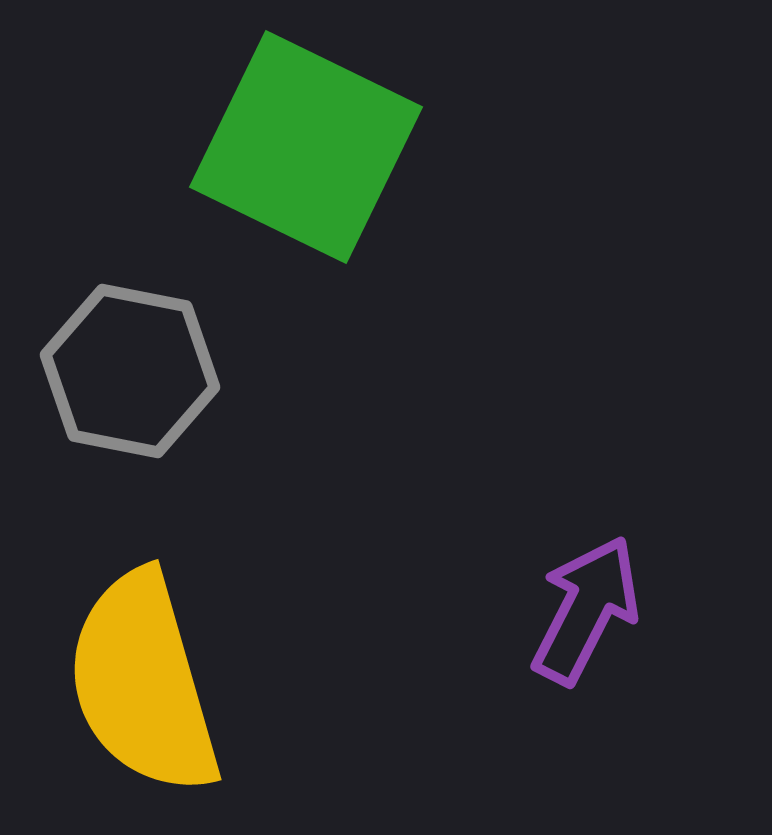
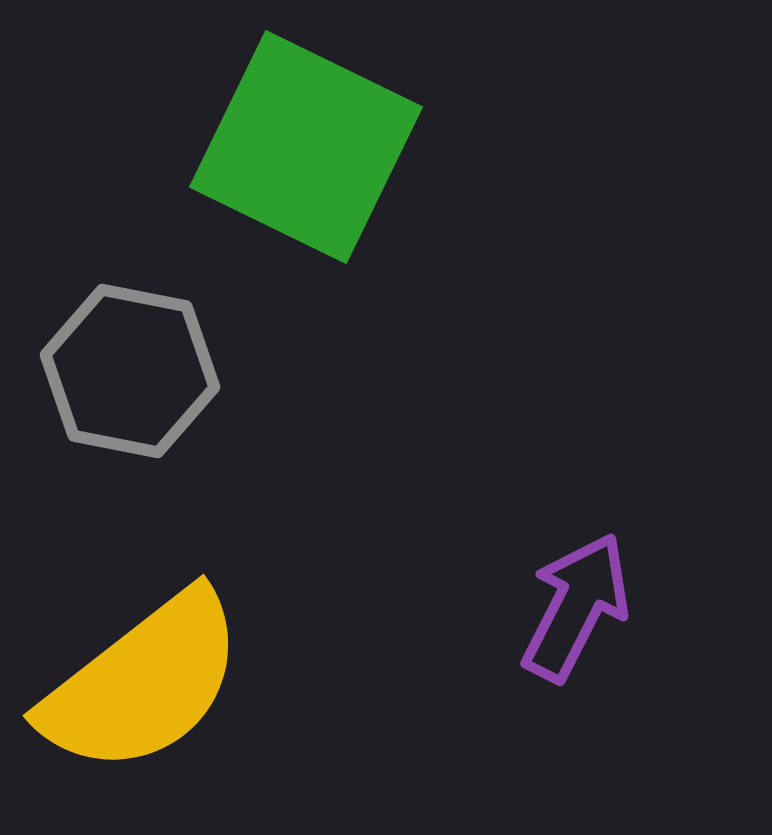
purple arrow: moved 10 px left, 3 px up
yellow semicircle: rotated 112 degrees counterclockwise
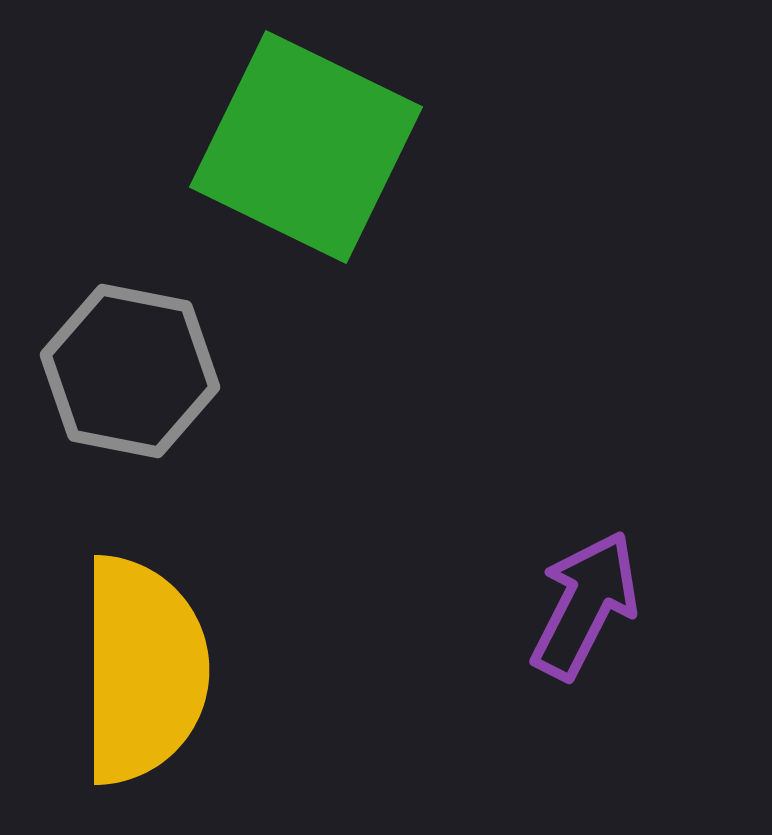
purple arrow: moved 9 px right, 2 px up
yellow semicircle: moved 13 px up; rotated 52 degrees counterclockwise
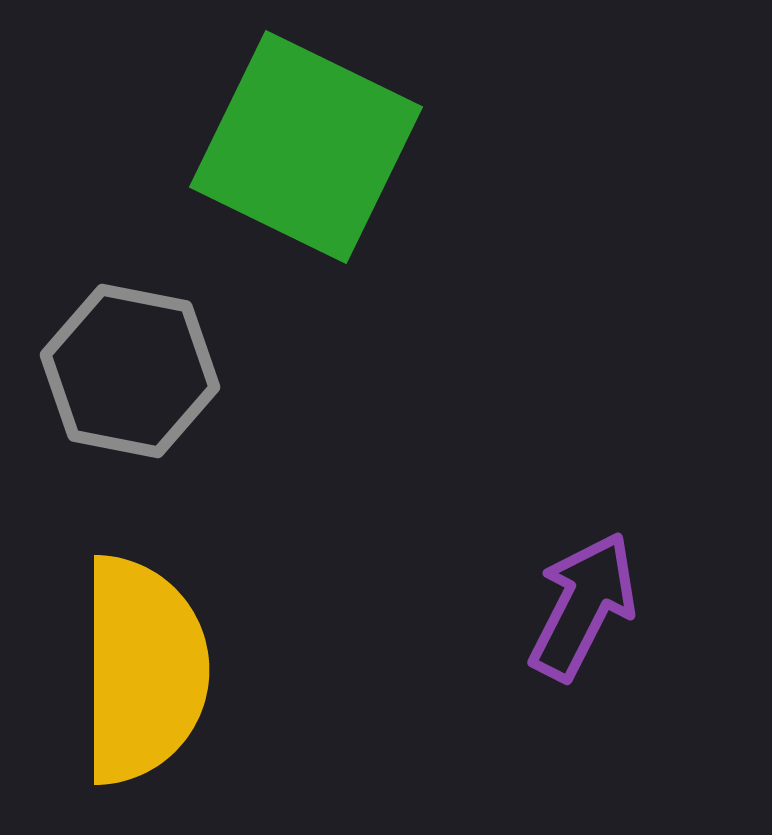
purple arrow: moved 2 px left, 1 px down
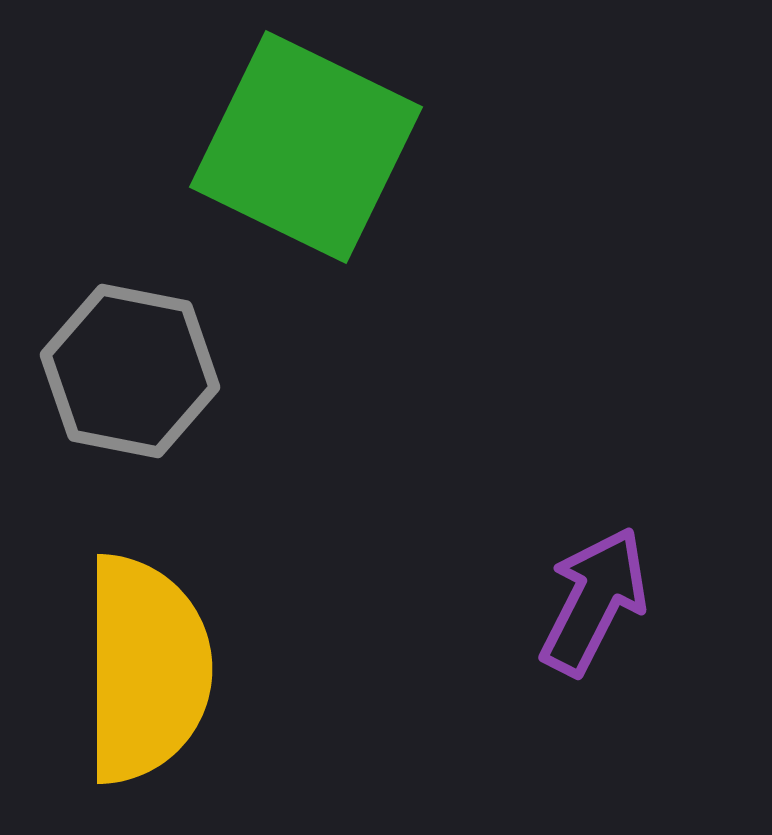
purple arrow: moved 11 px right, 5 px up
yellow semicircle: moved 3 px right, 1 px up
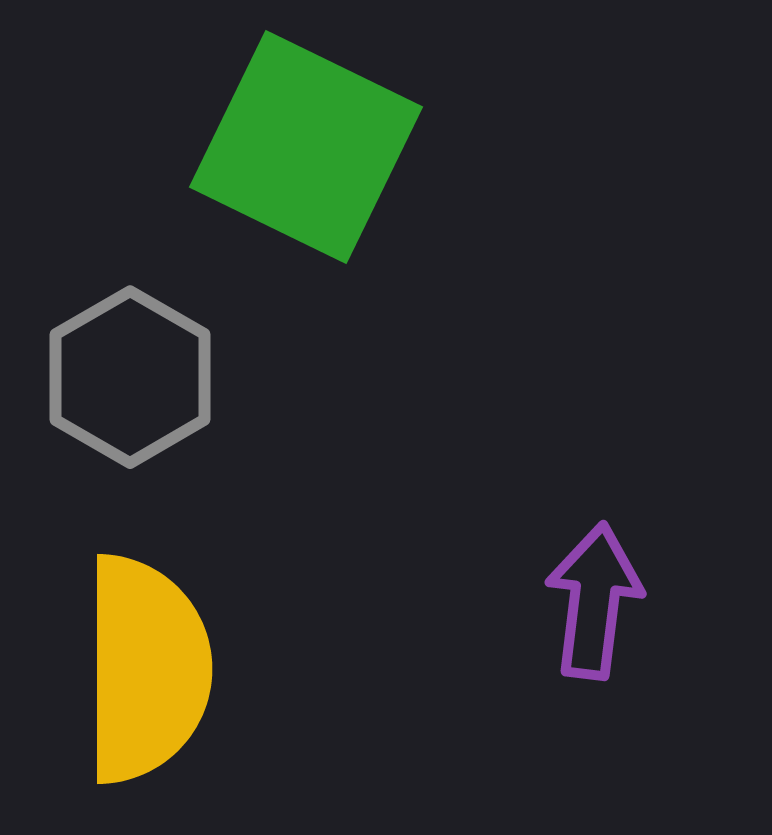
gray hexagon: moved 6 px down; rotated 19 degrees clockwise
purple arrow: rotated 20 degrees counterclockwise
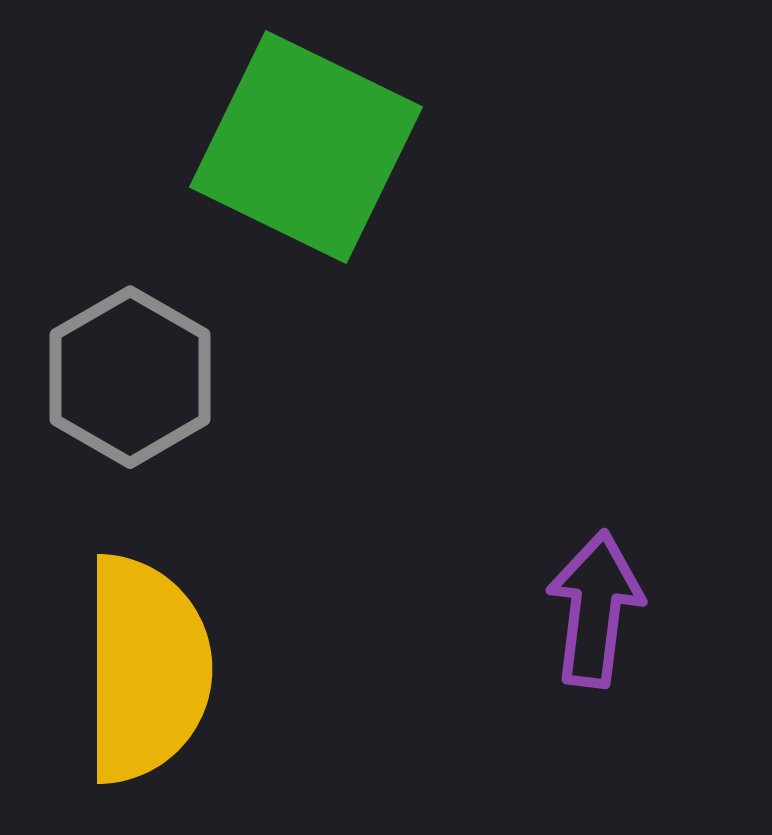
purple arrow: moved 1 px right, 8 px down
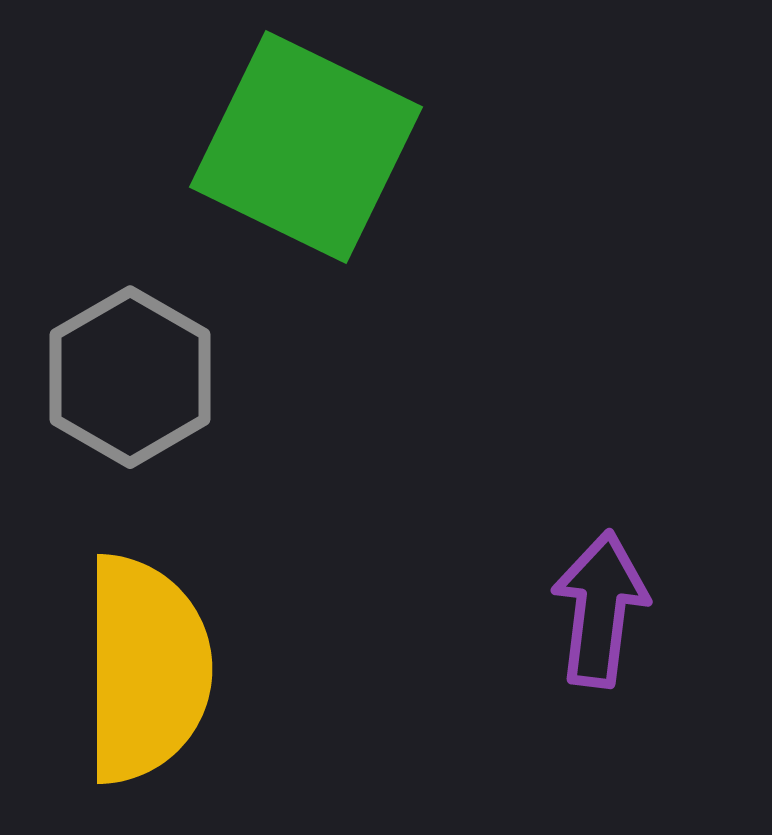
purple arrow: moved 5 px right
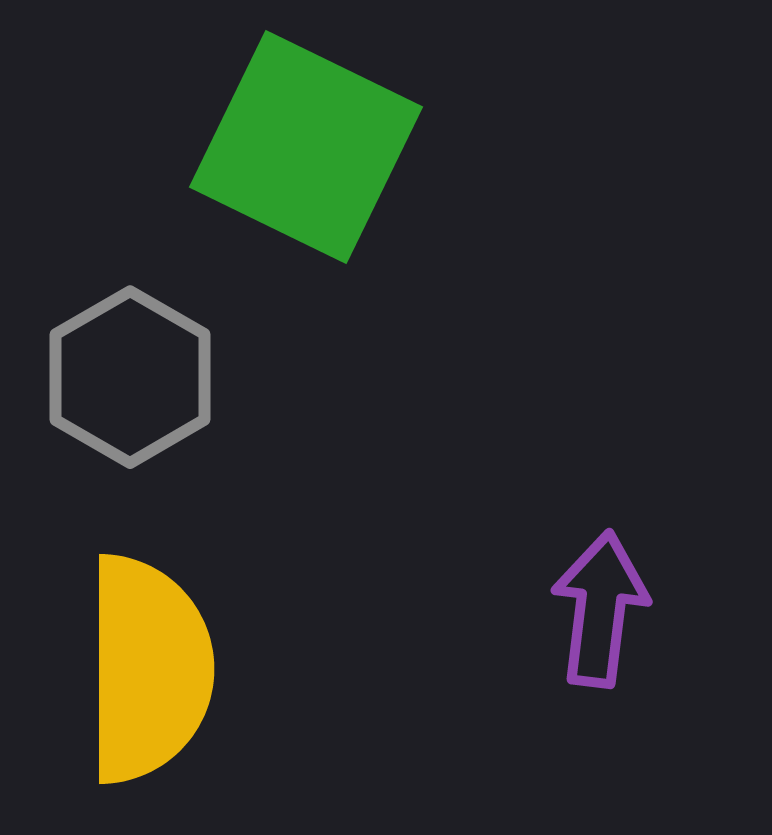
yellow semicircle: moved 2 px right
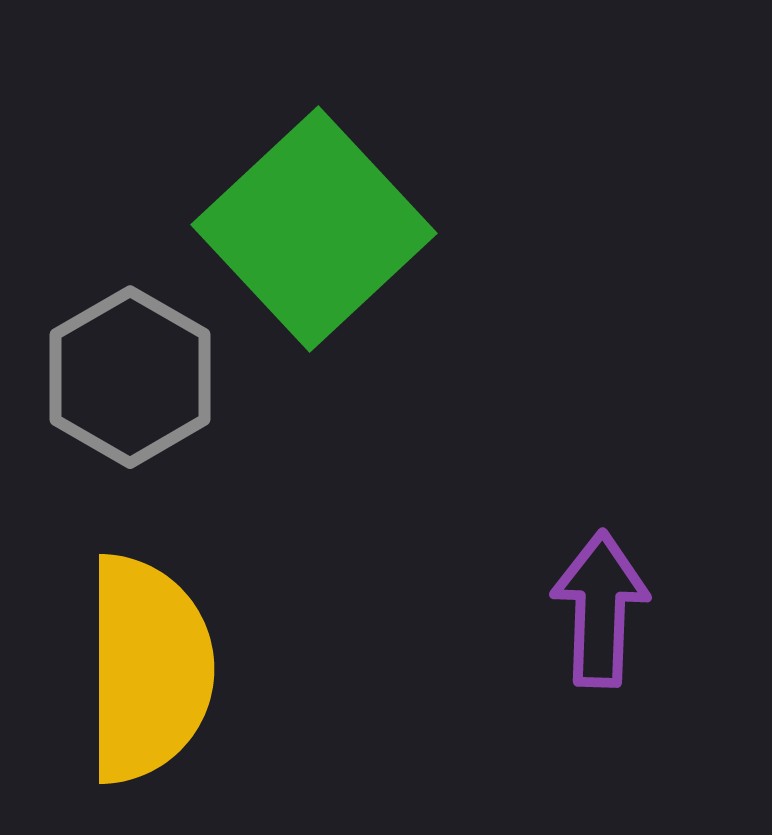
green square: moved 8 px right, 82 px down; rotated 21 degrees clockwise
purple arrow: rotated 5 degrees counterclockwise
